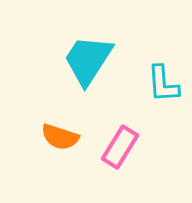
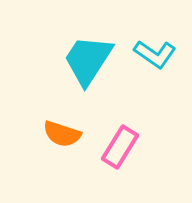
cyan L-shape: moved 8 px left, 30 px up; rotated 51 degrees counterclockwise
orange semicircle: moved 2 px right, 3 px up
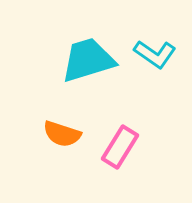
cyan trapezoid: rotated 40 degrees clockwise
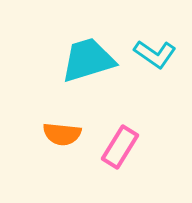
orange semicircle: rotated 12 degrees counterclockwise
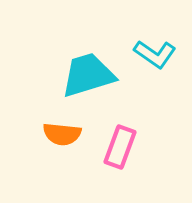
cyan trapezoid: moved 15 px down
pink rectangle: rotated 12 degrees counterclockwise
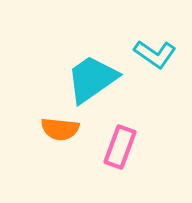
cyan trapezoid: moved 4 px right, 4 px down; rotated 18 degrees counterclockwise
orange semicircle: moved 2 px left, 5 px up
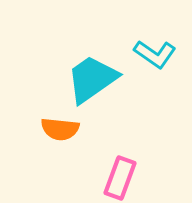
pink rectangle: moved 31 px down
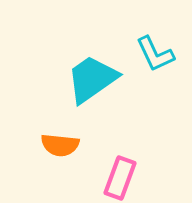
cyan L-shape: rotated 30 degrees clockwise
orange semicircle: moved 16 px down
